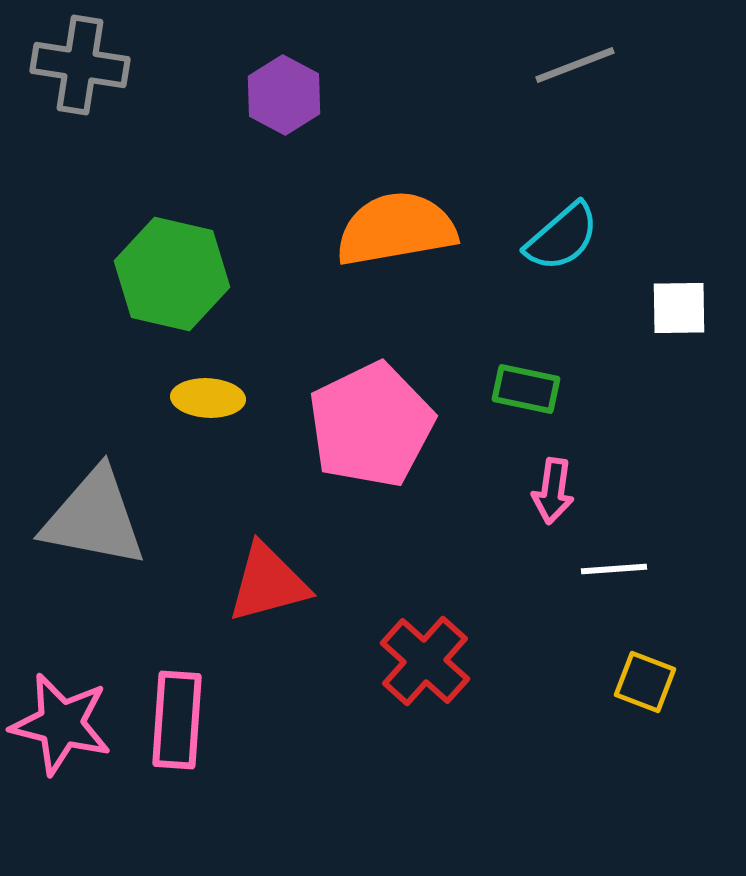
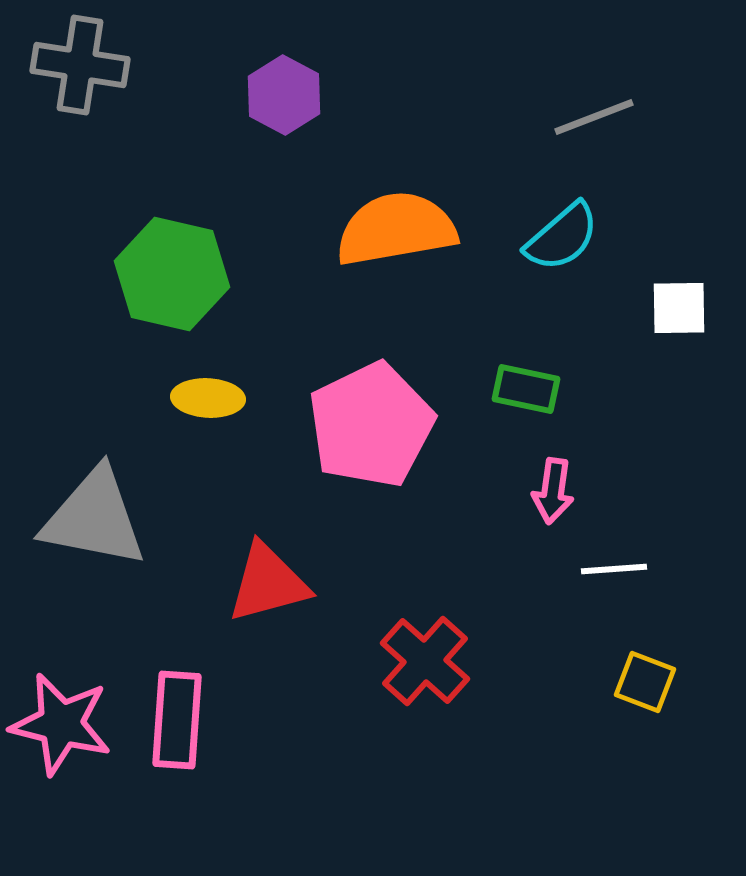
gray line: moved 19 px right, 52 px down
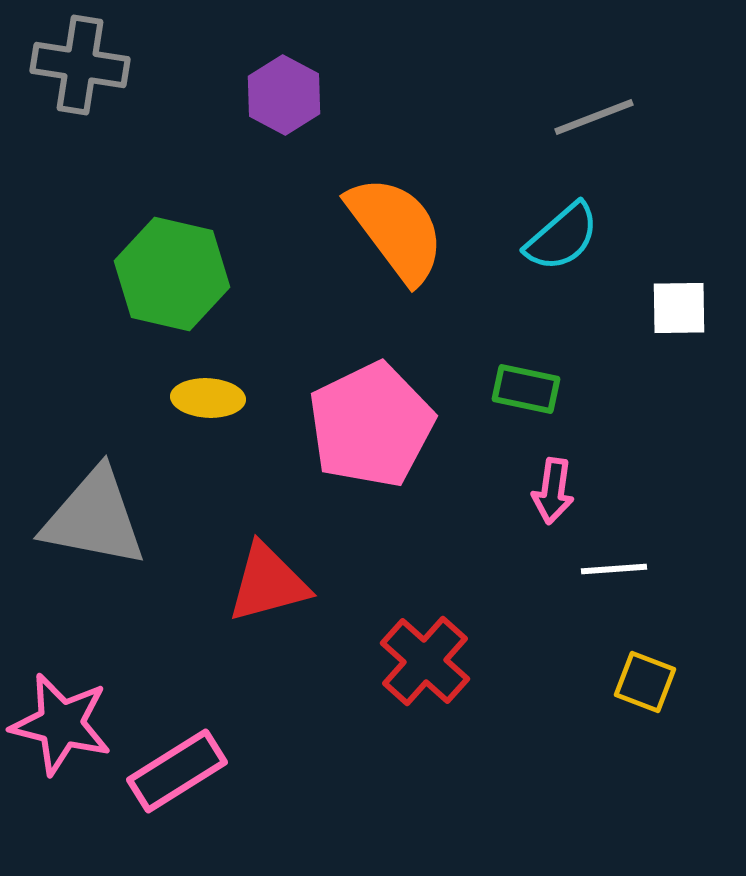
orange semicircle: rotated 63 degrees clockwise
pink rectangle: moved 51 px down; rotated 54 degrees clockwise
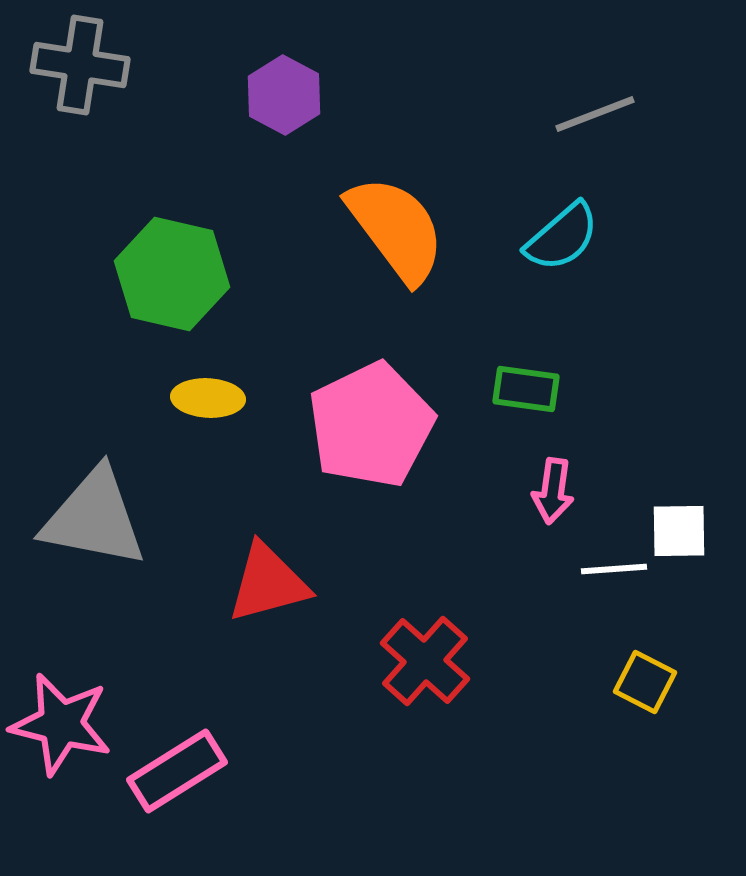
gray line: moved 1 px right, 3 px up
white square: moved 223 px down
green rectangle: rotated 4 degrees counterclockwise
yellow square: rotated 6 degrees clockwise
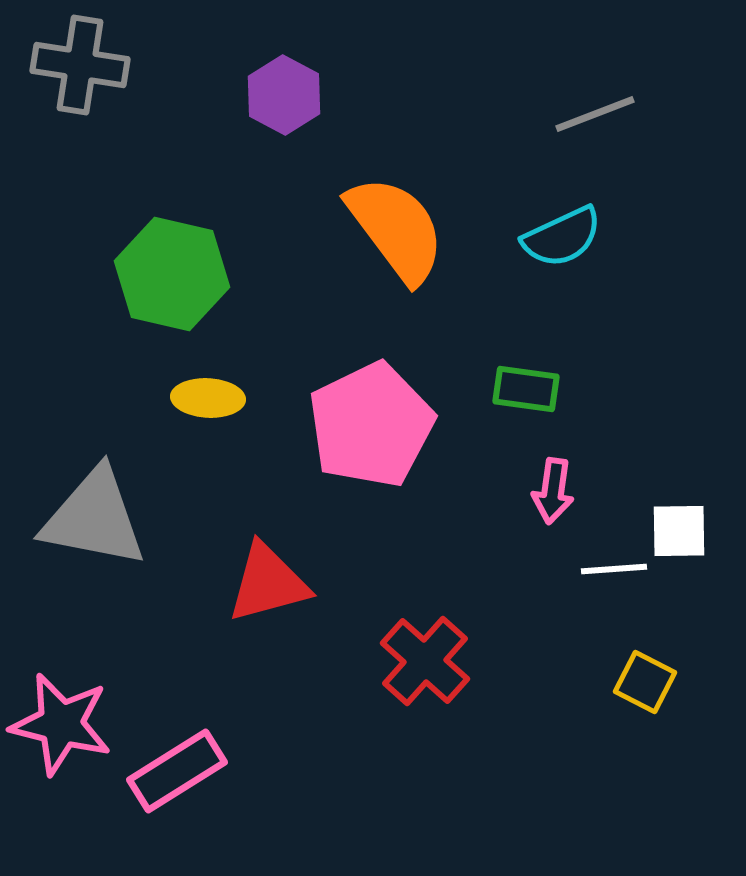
cyan semicircle: rotated 16 degrees clockwise
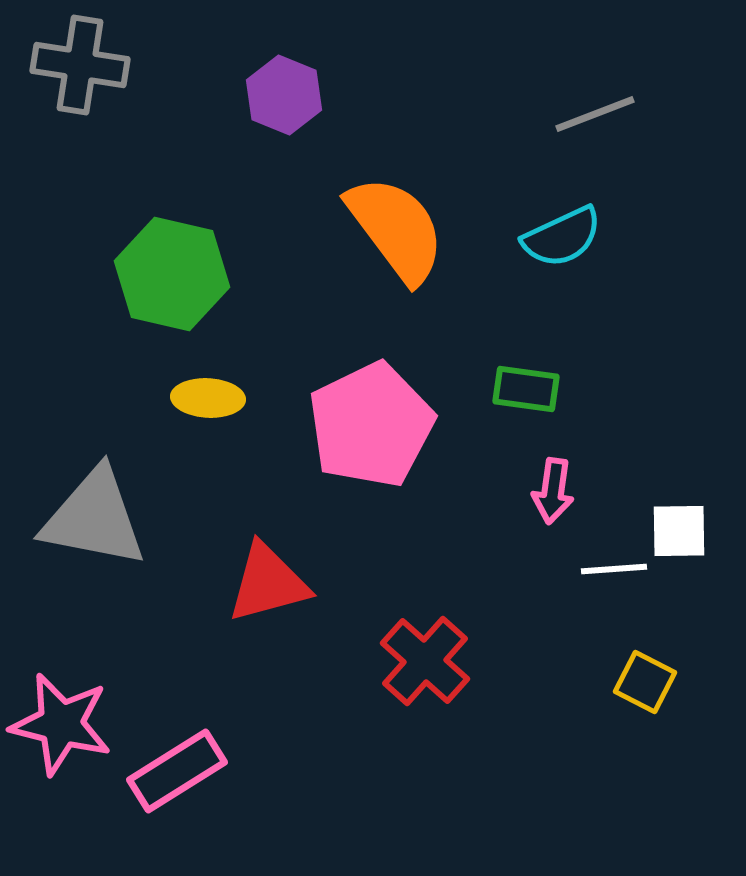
purple hexagon: rotated 6 degrees counterclockwise
